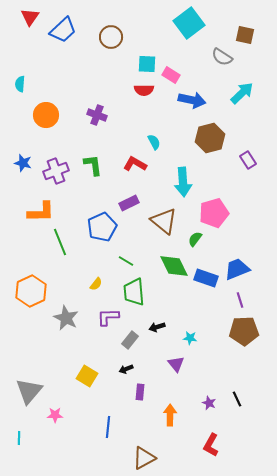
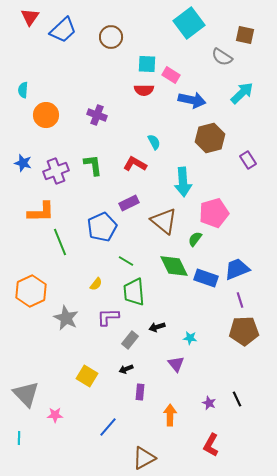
cyan semicircle at (20, 84): moved 3 px right, 6 px down
gray triangle at (29, 391): moved 3 px left, 3 px down; rotated 24 degrees counterclockwise
blue line at (108, 427): rotated 35 degrees clockwise
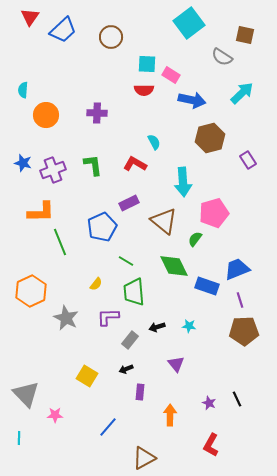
purple cross at (97, 115): moved 2 px up; rotated 18 degrees counterclockwise
purple cross at (56, 171): moved 3 px left, 1 px up
blue rectangle at (206, 278): moved 1 px right, 8 px down
cyan star at (190, 338): moved 1 px left, 12 px up
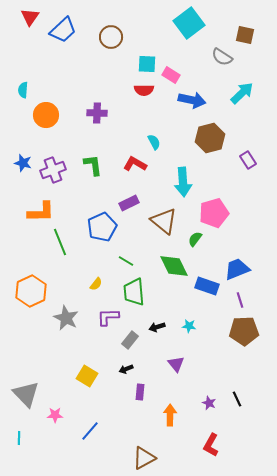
blue line at (108, 427): moved 18 px left, 4 px down
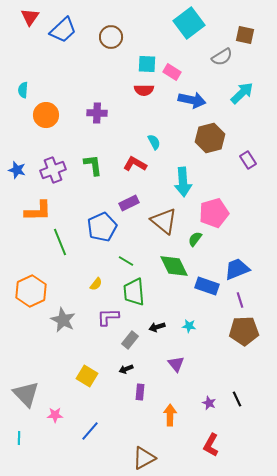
gray semicircle at (222, 57): rotated 65 degrees counterclockwise
pink rectangle at (171, 75): moved 1 px right, 3 px up
blue star at (23, 163): moved 6 px left, 7 px down
orange L-shape at (41, 212): moved 3 px left, 1 px up
gray star at (66, 318): moved 3 px left, 2 px down
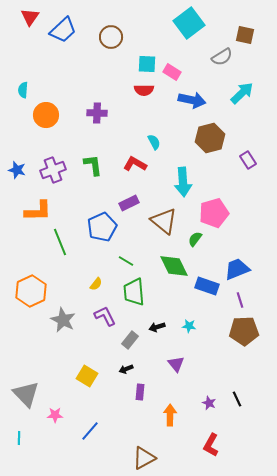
purple L-shape at (108, 317): moved 3 px left, 1 px up; rotated 65 degrees clockwise
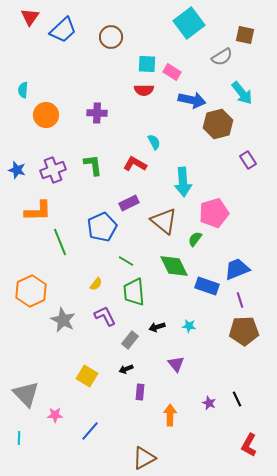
cyan arrow at (242, 93): rotated 95 degrees clockwise
brown hexagon at (210, 138): moved 8 px right, 14 px up
red L-shape at (211, 445): moved 38 px right
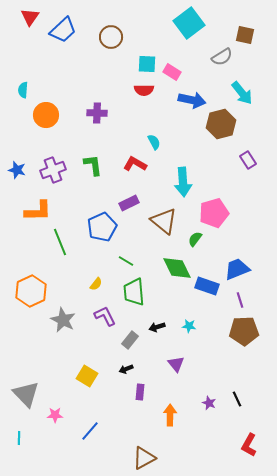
brown hexagon at (218, 124): moved 3 px right
green diamond at (174, 266): moved 3 px right, 2 px down
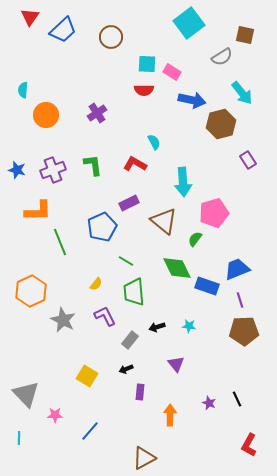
purple cross at (97, 113): rotated 36 degrees counterclockwise
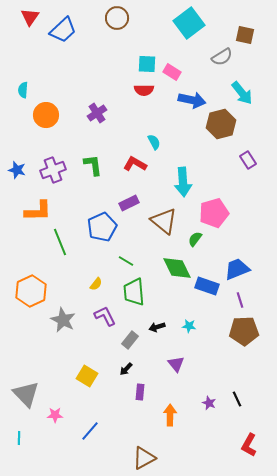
brown circle at (111, 37): moved 6 px right, 19 px up
black arrow at (126, 369): rotated 24 degrees counterclockwise
